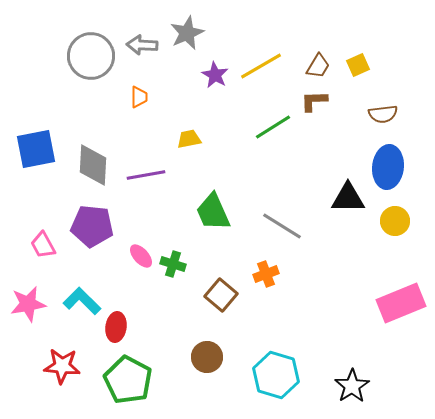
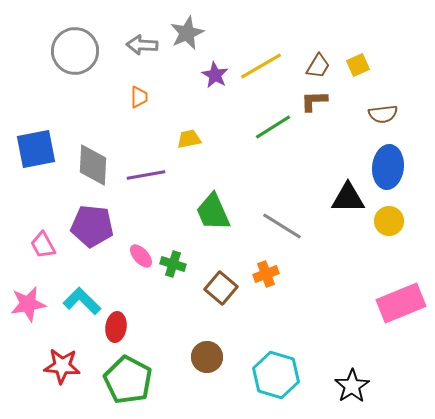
gray circle: moved 16 px left, 5 px up
yellow circle: moved 6 px left
brown square: moved 7 px up
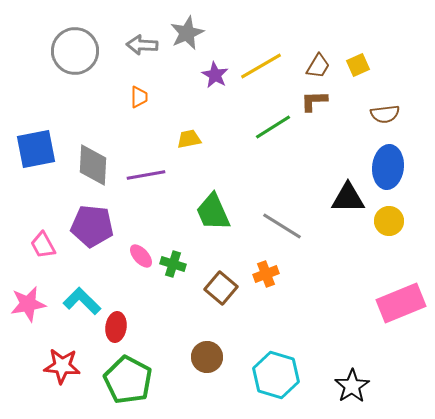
brown semicircle: moved 2 px right
